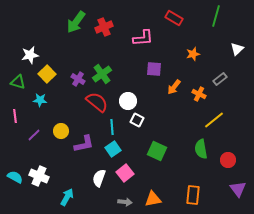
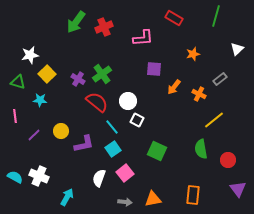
cyan line: rotated 35 degrees counterclockwise
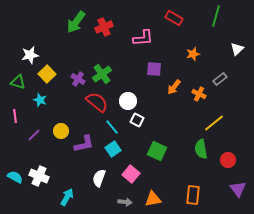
cyan star: rotated 16 degrees clockwise
yellow line: moved 3 px down
pink square: moved 6 px right, 1 px down; rotated 12 degrees counterclockwise
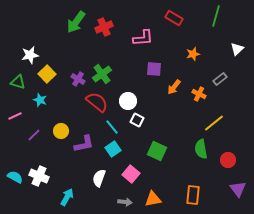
pink line: rotated 72 degrees clockwise
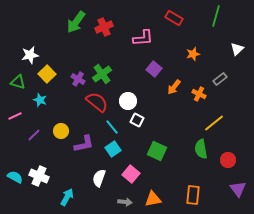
purple square: rotated 35 degrees clockwise
